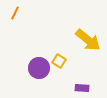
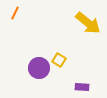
yellow arrow: moved 17 px up
yellow square: moved 1 px up
purple rectangle: moved 1 px up
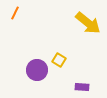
purple circle: moved 2 px left, 2 px down
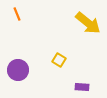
orange line: moved 2 px right, 1 px down; rotated 48 degrees counterclockwise
purple circle: moved 19 px left
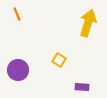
yellow arrow: rotated 112 degrees counterclockwise
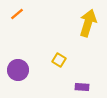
orange line: rotated 72 degrees clockwise
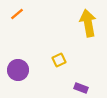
yellow arrow: rotated 28 degrees counterclockwise
yellow square: rotated 32 degrees clockwise
purple rectangle: moved 1 px left, 1 px down; rotated 16 degrees clockwise
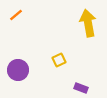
orange line: moved 1 px left, 1 px down
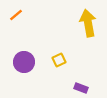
purple circle: moved 6 px right, 8 px up
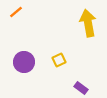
orange line: moved 3 px up
purple rectangle: rotated 16 degrees clockwise
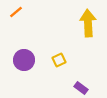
yellow arrow: rotated 8 degrees clockwise
purple circle: moved 2 px up
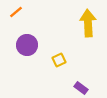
purple circle: moved 3 px right, 15 px up
